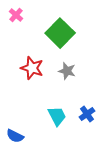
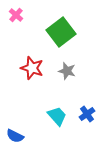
green square: moved 1 px right, 1 px up; rotated 8 degrees clockwise
cyan trapezoid: rotated 15 degrees counterclockwise
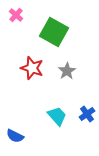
green square: moved 7 px left; rotated 24 degrees counterclockwise
gray star: rotated 24 degrees clockwise
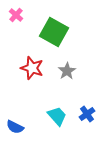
blue semicircle: moved 9 px up
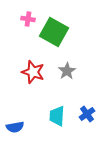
pink cross: moved 12 px right, 4 px down; rotated 32 degrees counterclockwise
red star: moved 1 px right, 4 px down
cyan trapezoid: rotated 135 degrees counterclockwise
blue semicircle: rotated 36 degrees counterclockwise
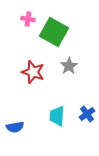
gray star: moved 2 px right, 5 px up
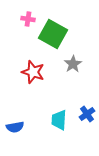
green square: moved 1 px left, 2 px down
gray star: moved 4 px right, 2 px up
cyan trapezoid: moved 2 px right, 4 px down
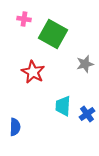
pink cross: moved 4 px left
gray star: moved 12 px right; rotated 18 degrees clockwise
red star: rotated 10 degrees clockwise
cyan trapezoid: moved 4 px right, 14 px up
blue semicircle: rotated 78 degrees counterclockwise
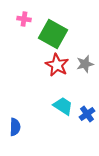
red star: moved 24 px right, 7 px up
cyan trapezoid: rotated 120 degrees clockwise
